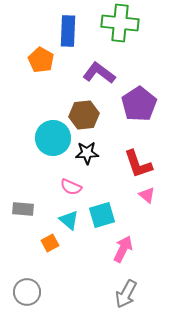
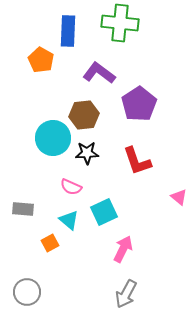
red L-shape: moved 1 px left, 3 px up
pink triangle: moved 32 px right, 2 px down
cyan square: moved 2 px right, 3 px up; rotated 8 degrees counterclockwise
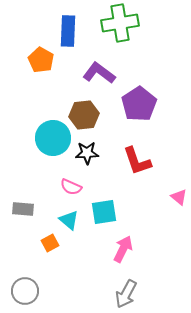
green cross: rotated 15 degrees counterclockwise
cyan square: rotated 16 degrees clockwise
gray circle: moved 2 px left, 1 px up
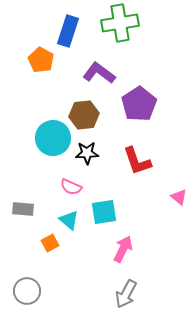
blue rectangle: rotated 16 degrees clockwise
gray circle: moved 2 px right
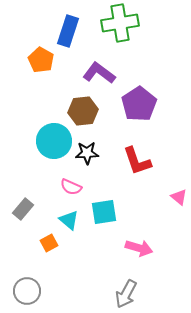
brown hexagon: moved 1 px left, 4 px up
cyan circle: moved 1 px right, 3 px down
gray rectangle: rotated 55 degrees counterclockwise
orange square: moved 1 px left
pink arrow: moved 16 px right, 1 px up; rotated 80 degrees clockwise
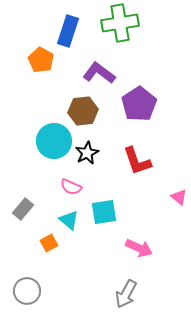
black star: rotated 25 degrees counterclockwise
pink arrow: rotated 8 degrees clockwise
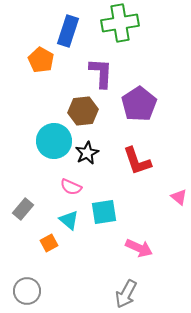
purple L-shape: moved 2 px right; rotated 56 degrees clockwise
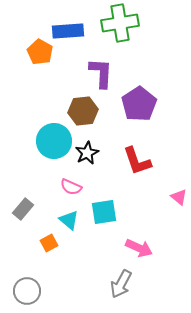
blue rectangle: rotated 68 degrees clockwise
orange pentagon: moved 1 px left, 8 px up
gray arrow: moved 5 px left, 10 px up
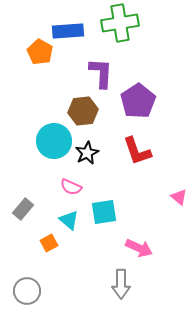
purple pentagon: moved 1 px left, 3 px up
red L-shape: moved 10 px up
gray arrow: rotated 28 degrees counterclockwise
